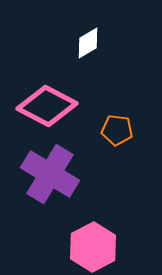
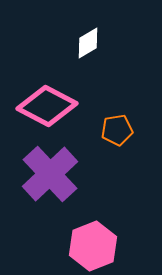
orange pentagon: rotated 16 degrees counterclockwise
purple cross: rotated 16 degrees clockwise
pink hexagon: moved 1 px up; rotated 6 degrees clockwise
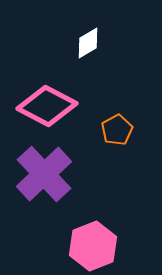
orange pentagon: rotated 20 degrees counterclockwise
purple cross: moved 6 px left
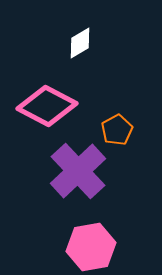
white diamond: moved 8 px left
purple cross: moved 34 px right, 3 px up
pink hexagon: moved 2 px left, 1 px down; rotated 12 degrees clockwise
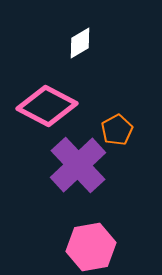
purple cross: moved 6 px up
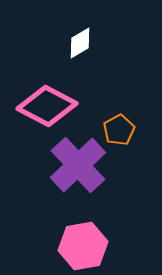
orange pentagon: moved 2 px right
pink hexagon: moved 8 px left, 1 px up
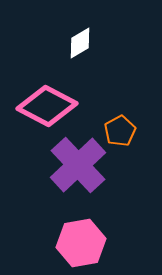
orange pentagon: moved 1 px right, 1 px down
pink hexagon: moved 2 px left, 3 px up
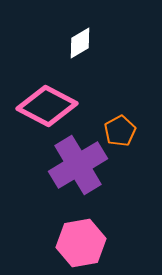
purple cross: rotated 12 degrees clockwise
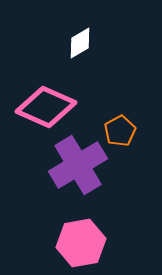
pink diamond: moved 1 px left, 1 px down; rotated 4 degrees counterclockwise
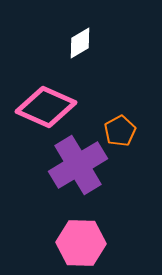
pink hexagon: rotated 12 degrees clockwise
